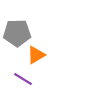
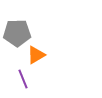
purple line: rotated 36 degrees clockwise
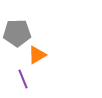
orange triangle: moved 1 px right
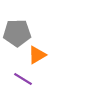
purple line: rotated 36 degrees counterclockwise
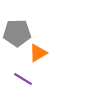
orange triangle: moved 1 px right, 2 px up
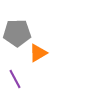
purple line: moved 8 px left; rotated 30 degrees clockwise
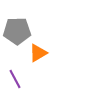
gray pentagon: moved 2 px up
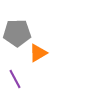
gray pentagon: moved 2 px down
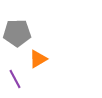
orange triangle: moved 6 px down
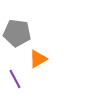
gray pentagon: rotated 8 degrees clockwise
